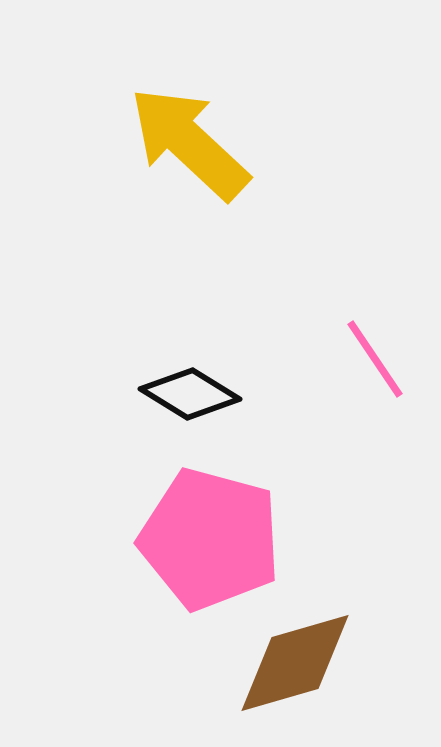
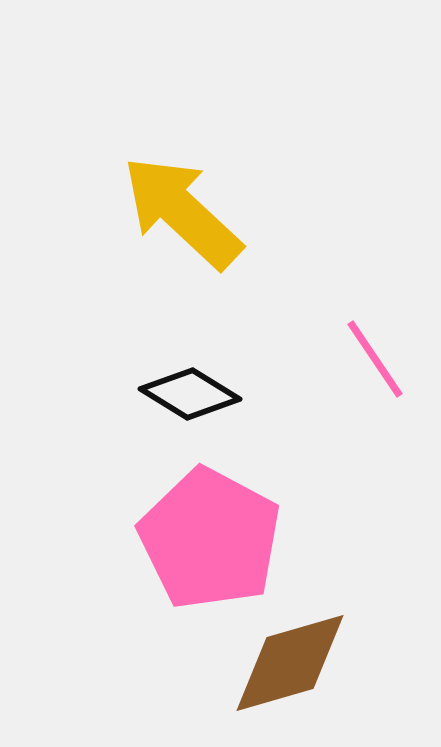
yellow arrow: moved 7 px left, 69 px down
pink pentagon: rotated 13 degrees clockwise
brown diamond: moved 5 px left
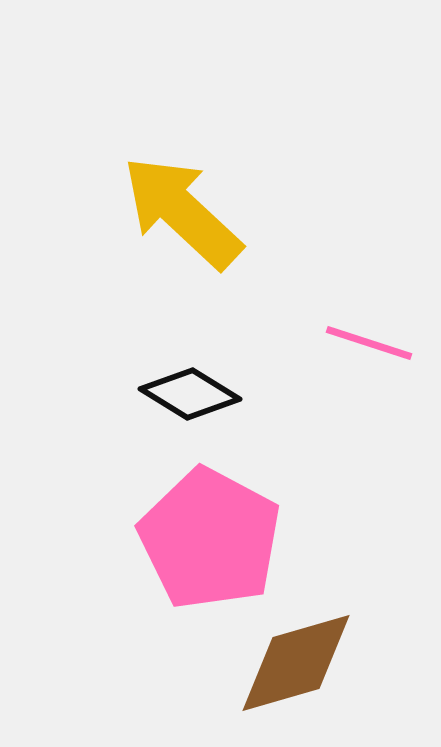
pink line: moved 6 px left, 16 px up; rotated 38 degrees counterclockwise
brown diamond: moved 6 px right
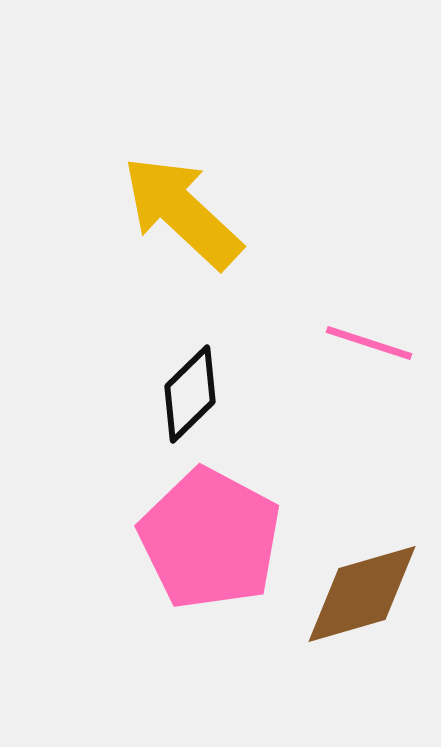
black diamond: rotated 76 degrees counterclockwise
brown diamond: moved 66 px right, 69 px up
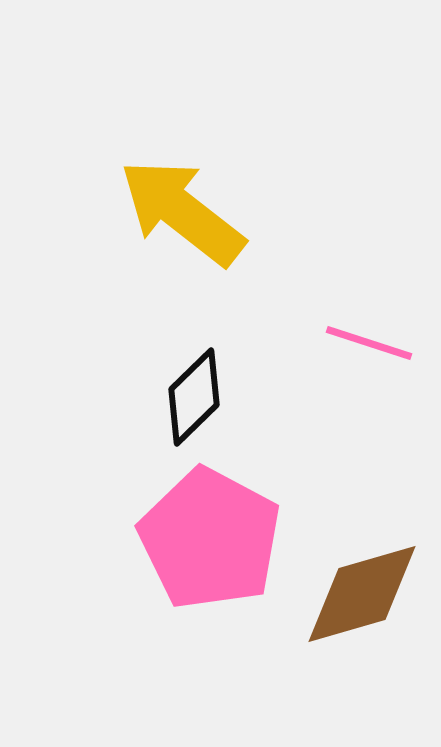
yellow arrow: rotated 5 degrees counterclockwise
black diamond: moved 4 px right, 3 px down
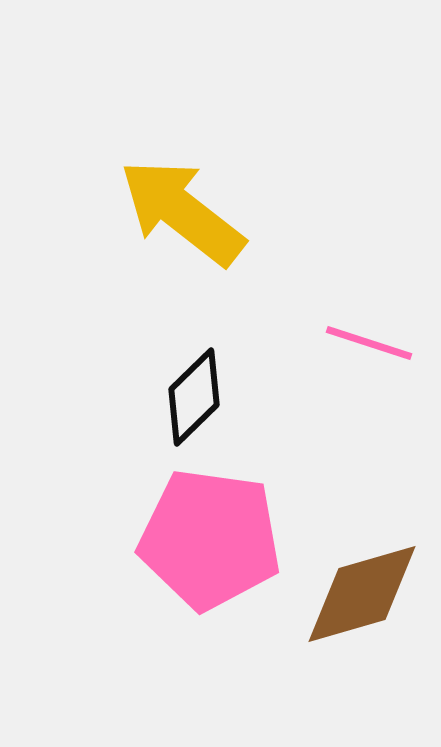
pink pentagon: rotated 20 degrees counterclockwise
